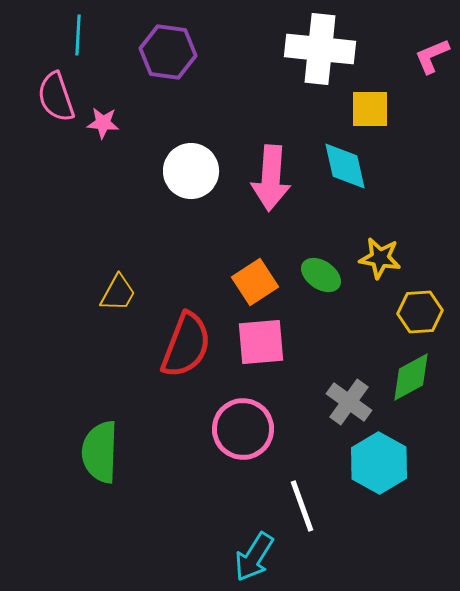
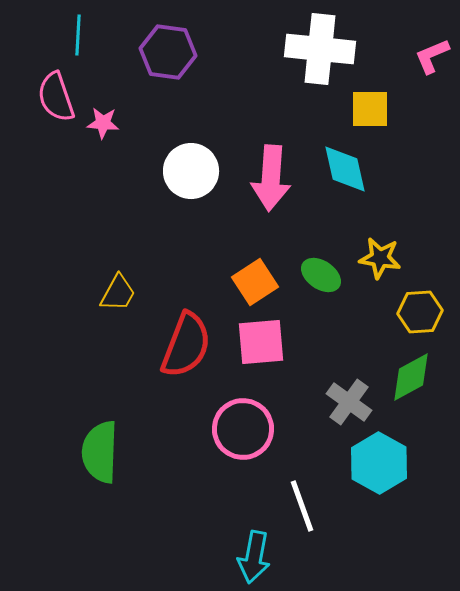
cyan diamond: moved 3 px down
cyan arrow: rotated 21 degrees counterclockwise
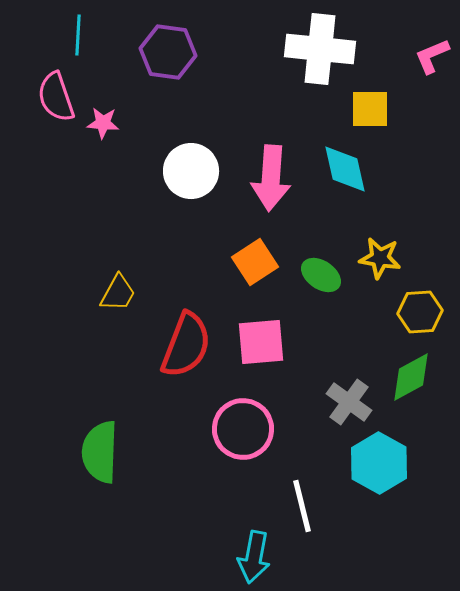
orange square: moved 20 px up
white line: rotated 6 degrees clockwise
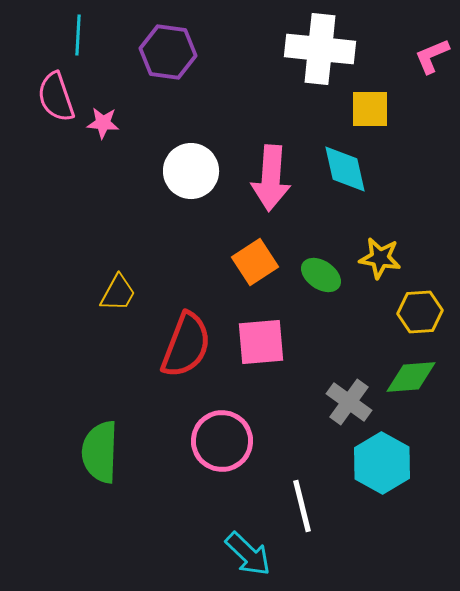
green diamond: rotated 24 degrees clockwise
pink circle: moved 21 px left, 12 px down
cyan hexagon: moved 3 px right
cyan arrow: moved 6 px left, 3 px up; rotated 57 degrees counterclockwise
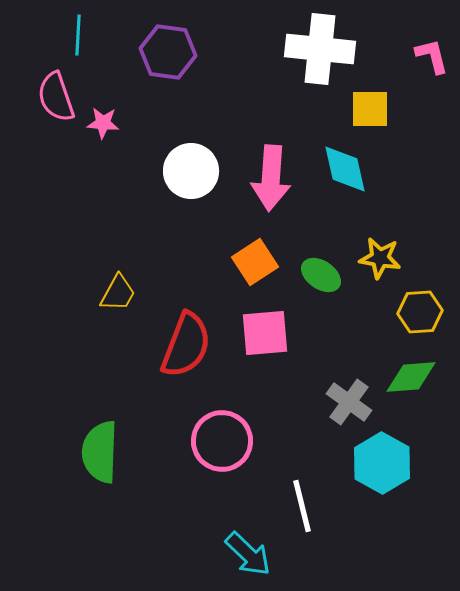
pink L-shape: rotated 99 degrees clockwise
pink square: moved 4 px right, 9 px up
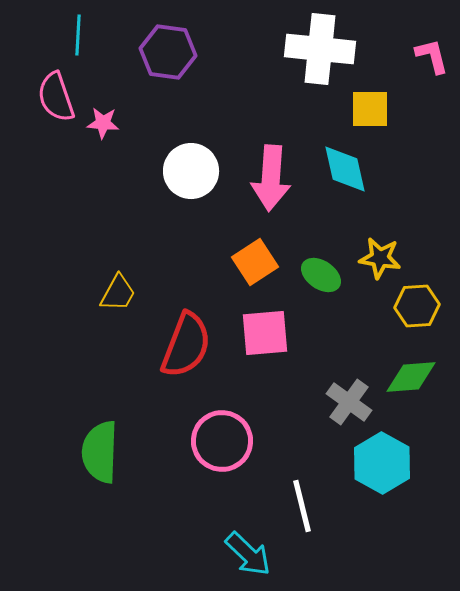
yellow hexagon: moved 3 px left, 6 px up
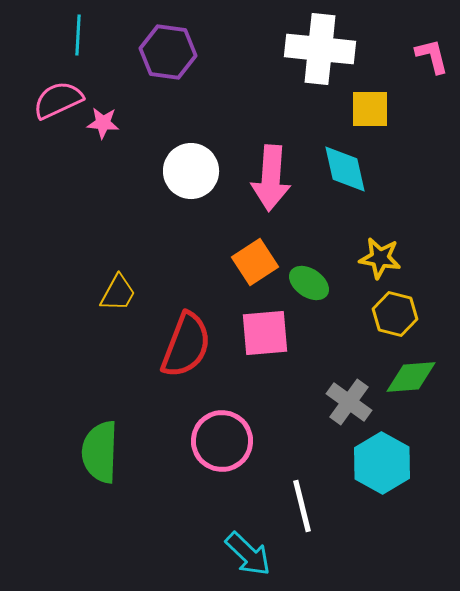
pink semicircle: moved 2 px right, 3 px down; rotated 84 degrees clockwise
green ellipse: moved 12 px left, 8 px down
yellow hexagon: moved 22 px left, 8 px down; rotated 18 degrees clockwise
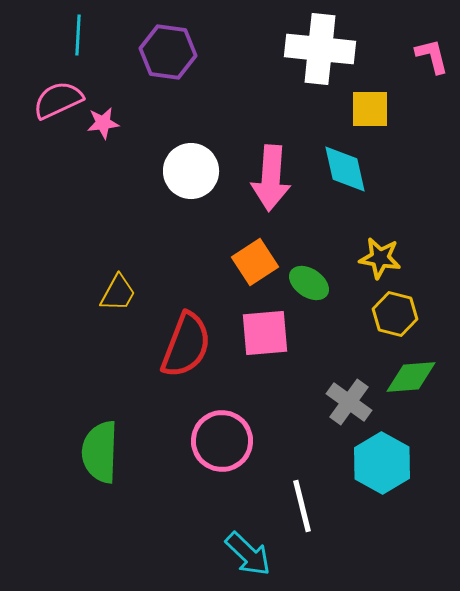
pink star: rotated 12 degrees counterclockwise
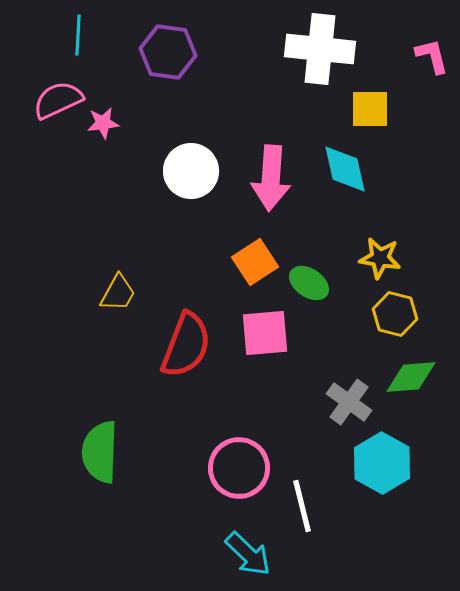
pink circle: moved 17 px right, 27 px down
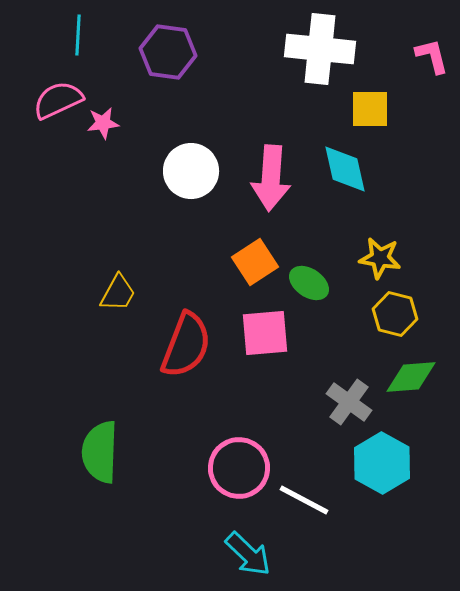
white line: moved 2 px right, 6 px up; rotated 48 degrees counterclockwise
